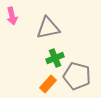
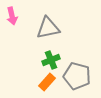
green cross: moved 4 px left, 2 px down
orange rectangle: moved 1 px left, 2 px up
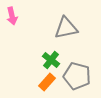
gray triangle: moved 18 px right
green cross: rotated 30 degrees counterclockwise
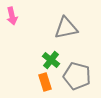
orange rectangle: moved 2 px left; rotated 60 degrees counterclockwise
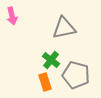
gray triangle: moved 2 px left
gray pentagon: moved 1 px left, 1 px up
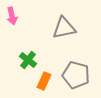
green cross: moved 23 px left
orange rectangle: moved 1 px left, 1 px up; rotated 42 degrees clockwise
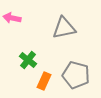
pink arrow: moved 2 px down; rotated 114 degrees clockwise
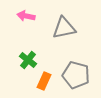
pink arrow: moved 14 px right, 2 px up
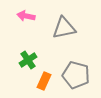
green cross: rotated 18 degrees clockwise
